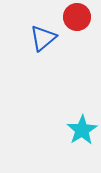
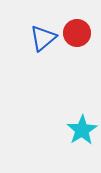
red circle: moved 16 px down
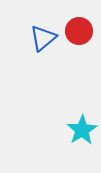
red circle: moved 2 px right, 2 px up
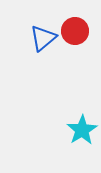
red circle: moved 4 px left
